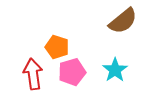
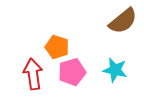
cyan star: rotated 25 degrees counterclockwise
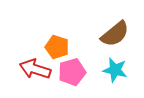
brown semicircle: moved 8 px left, 13 px down
red arrow: moved 2 px right, 5 px up; rotated 64 degrees counterclockwise
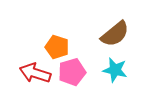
red arrow: moved 4 px down
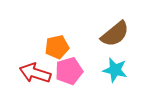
orange pentagon: rotated 30 degrees counterclockwise
pink pentagon: moved 3 px left, 1 px up
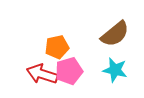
red arrow: moved 7 px right, 1 px down
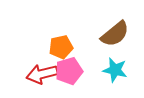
orange pentagon: moved 4 px right
red arrow: rotated 32 degrees counterclockwise
